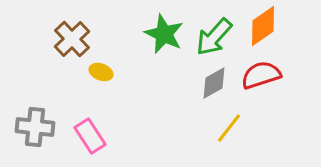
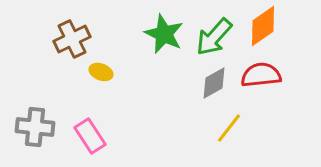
brown cross: rotated 18 degrees clockwise
red semicircle: rotated 12 degrees clockwise
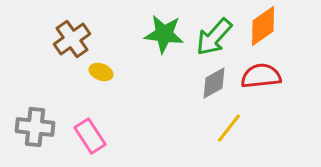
green star: rotated 18 degrees counterclockwise
brown cross: rotated 9 degrees counterclockwise
red semicircle: moved 1 px down
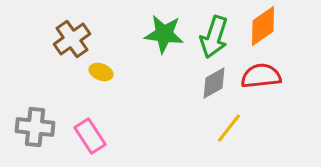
green arrow: rotated 24 degrees counterclockwise
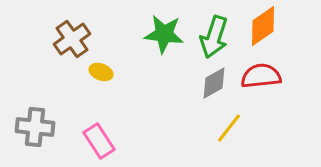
pink rectangle: moved 9 px right, 5 px down
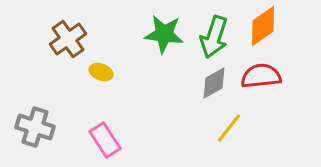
brown cross: moved 4 px left
gray cross: rotated 12 degrees clockwise
pink rectangle: moved 6 px right, 1 px up
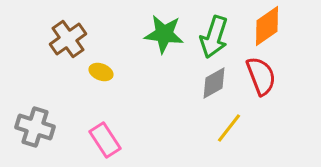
orange diamond: moved 4 px right
red semicircle: rotated 75 degrees clockwise
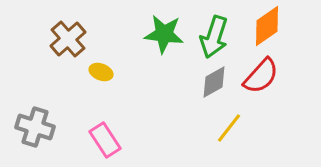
brown cross: rotated 6 degrees counterclockwise
red semicircle: rotated 63 degrees clockwise
gray diamond: moved 1 px up
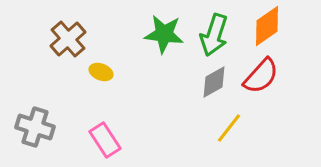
green arrow: moved 2 px up
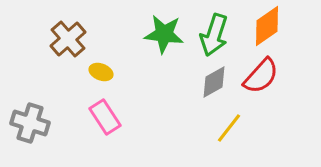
gray cross: moved 5 px left, 4 px up
pink rectangle: moved 23 px up
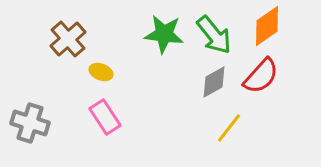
green arrow: rotated 57 degrees counterclockwise
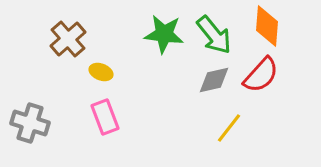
orange diamond: rotated 51 degrees counterclockwise
red semicircle: moved 1 px up
gray diamond: moved 2 px up; rotated 16 degrees clockwise
pink rectangle: rotated 12 degrees clockwise
